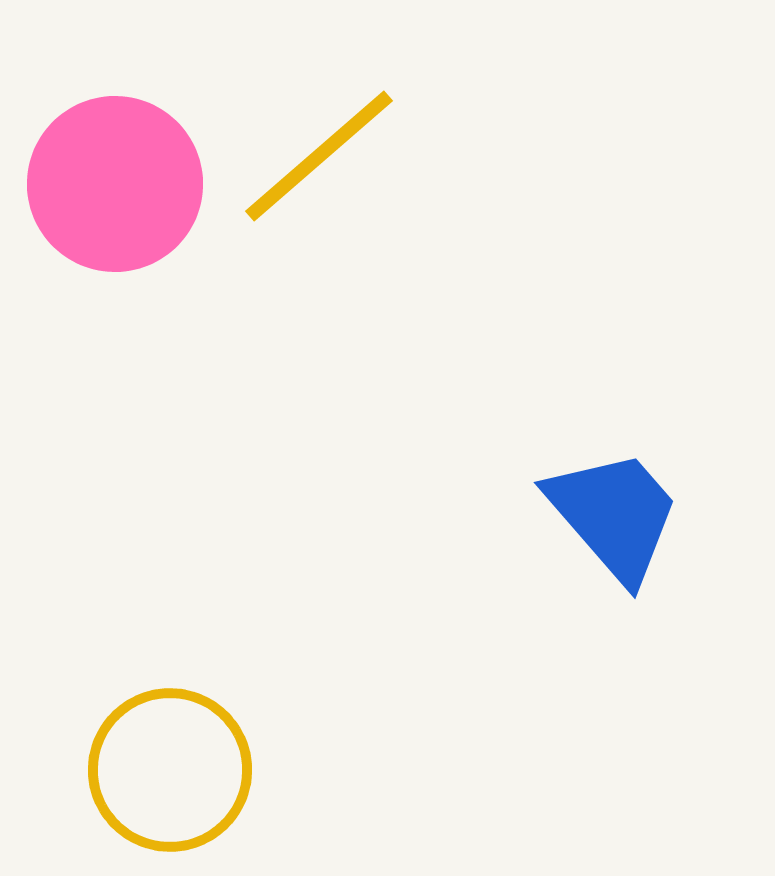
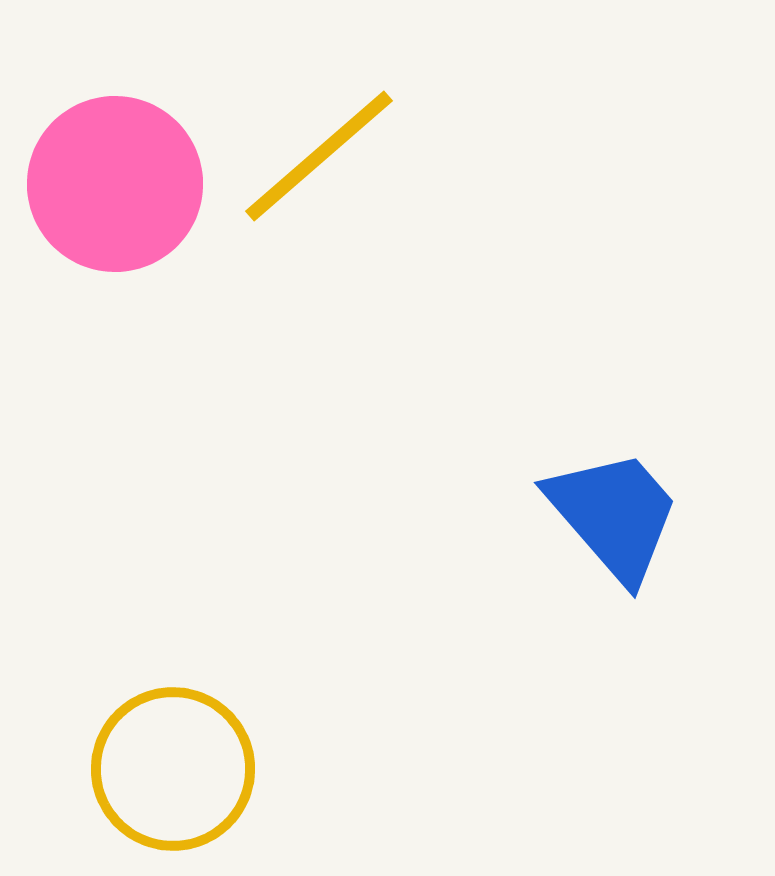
yellow circle: moved 3 px right, 1 px up
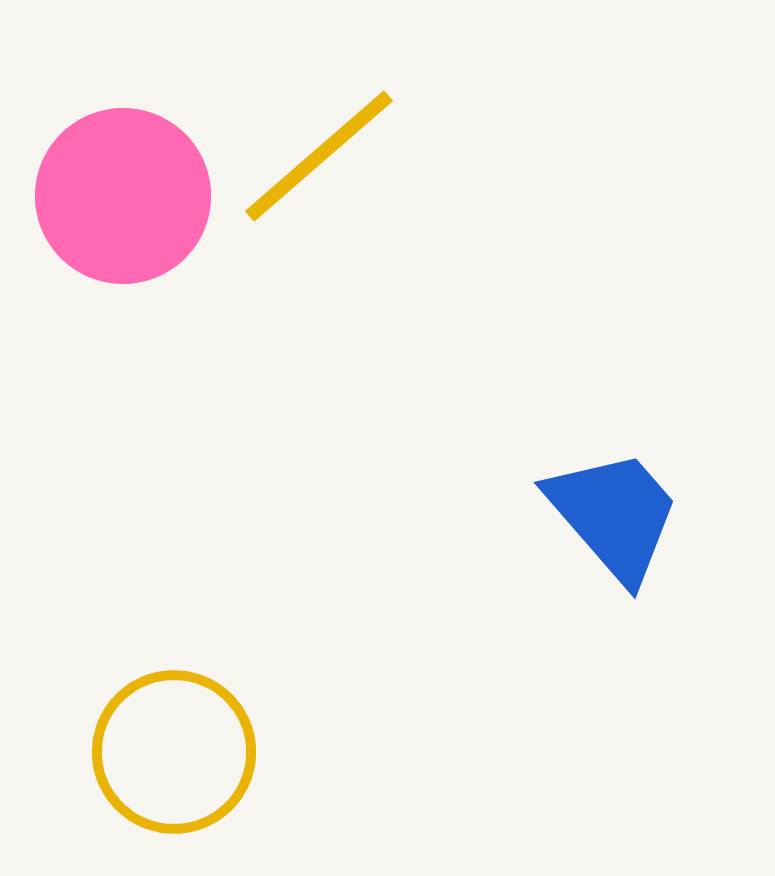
pink circle: moved 8 px right, 12 px down
yellow circle: moved 1 px right, 17 px up
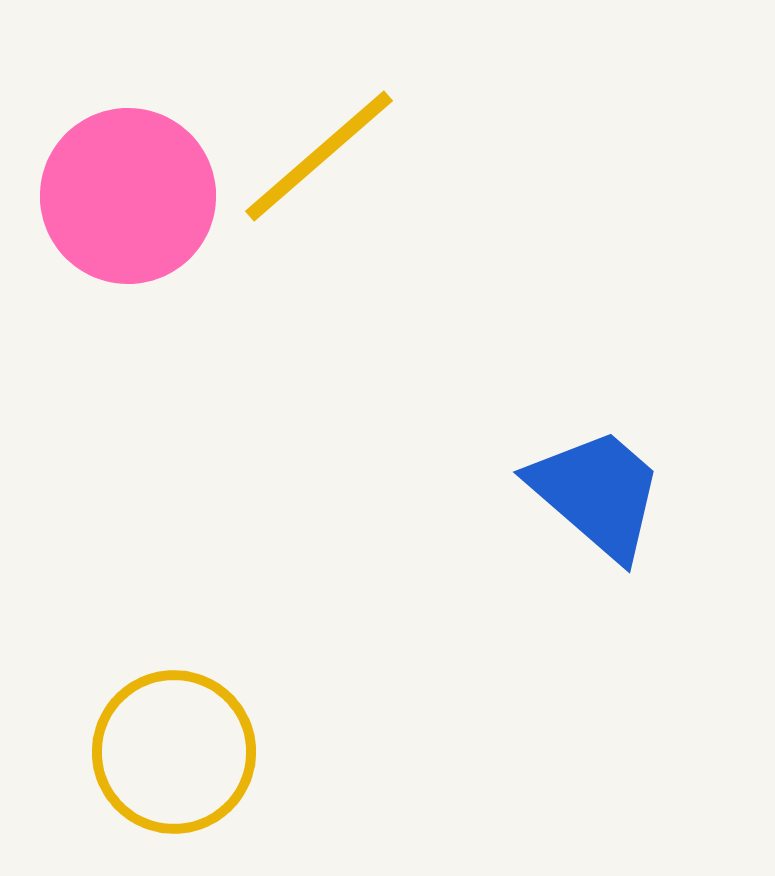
pink circle: moved 5 px right
blue trapezoid: moved 17 px left, 22 px up; rotated 8 degrees counterclockwise
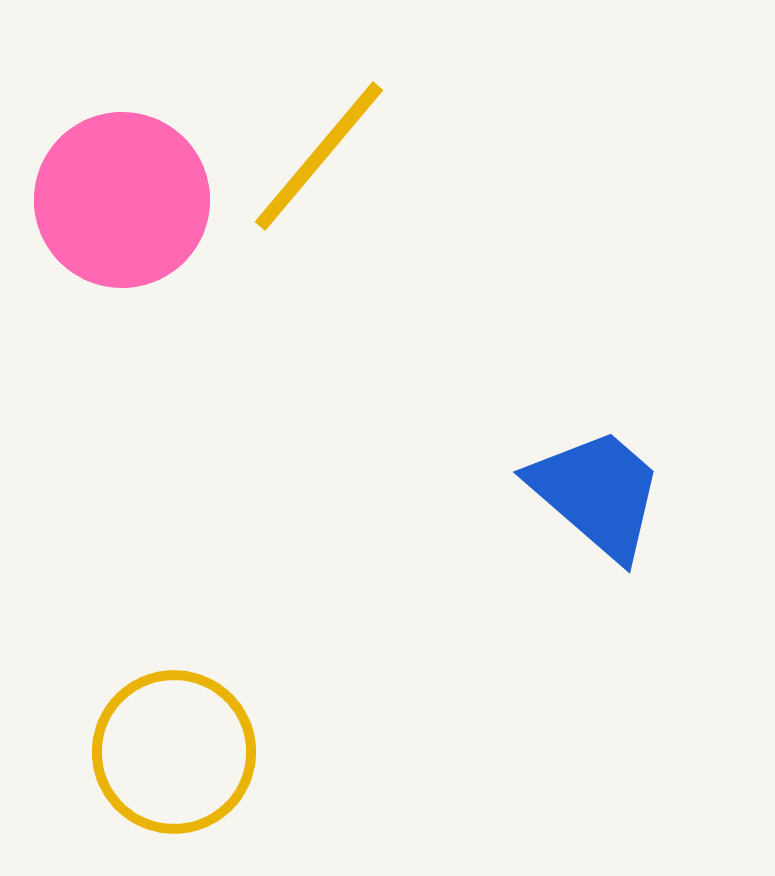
yellow line: rotated 9 degrees counterclockwise
pink circle: moved 6 px left, 4 px down
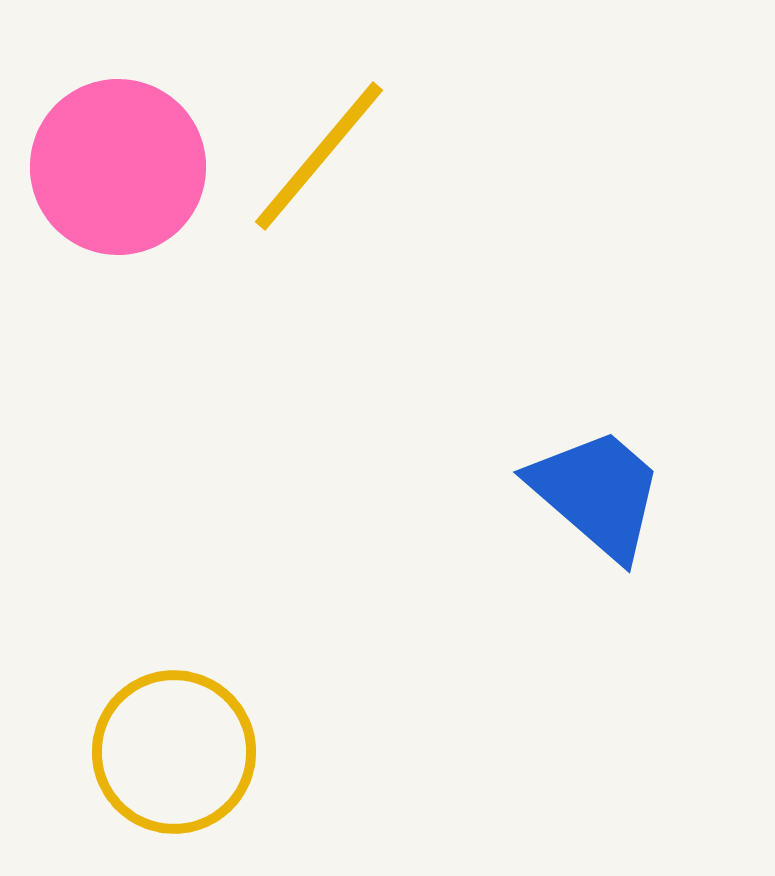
pink circle: moved 4 px left, 33 px up
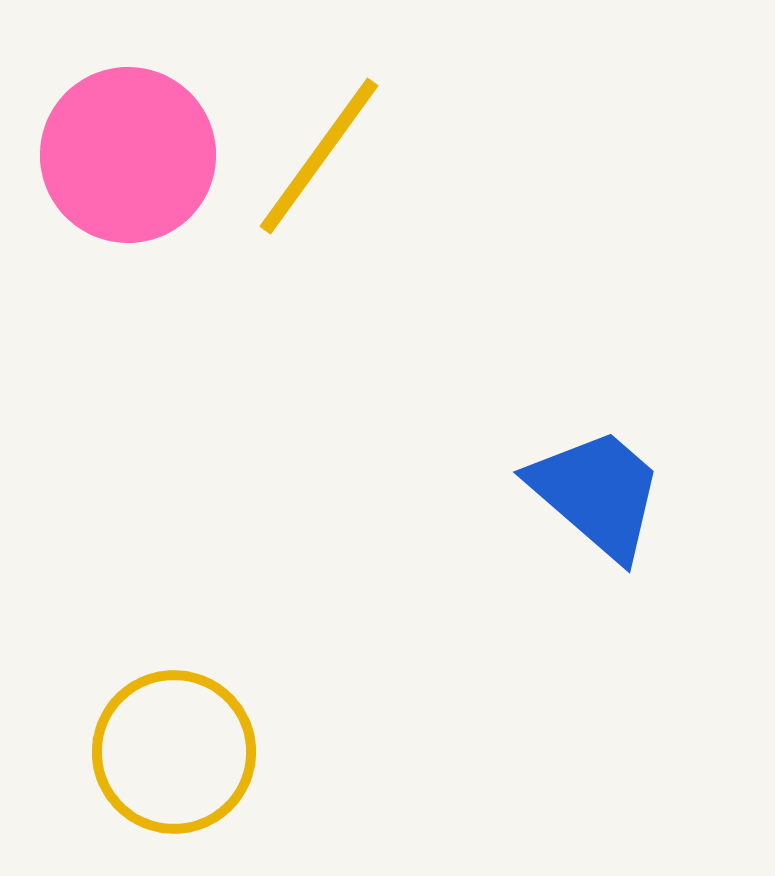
yellow line: rotated 4 degrees counterclockwise
pink circle: moved 10 px right, 12 px up
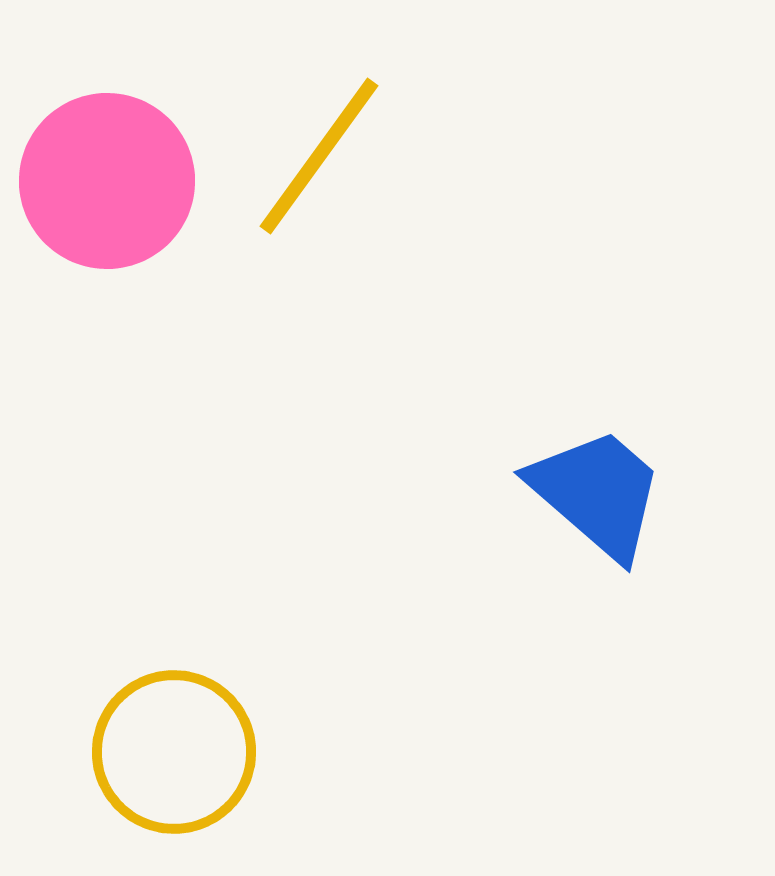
pink circle: moved 21 px left, 26 px down
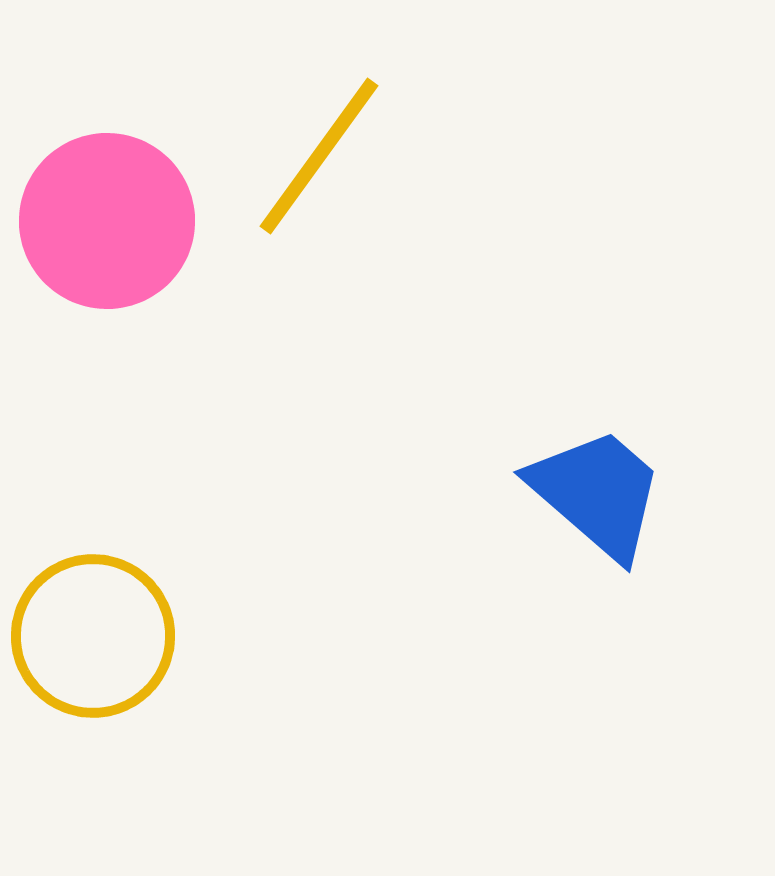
pink circle: moved 40 px down
yellow circle: moved 81 px left, 116 px up
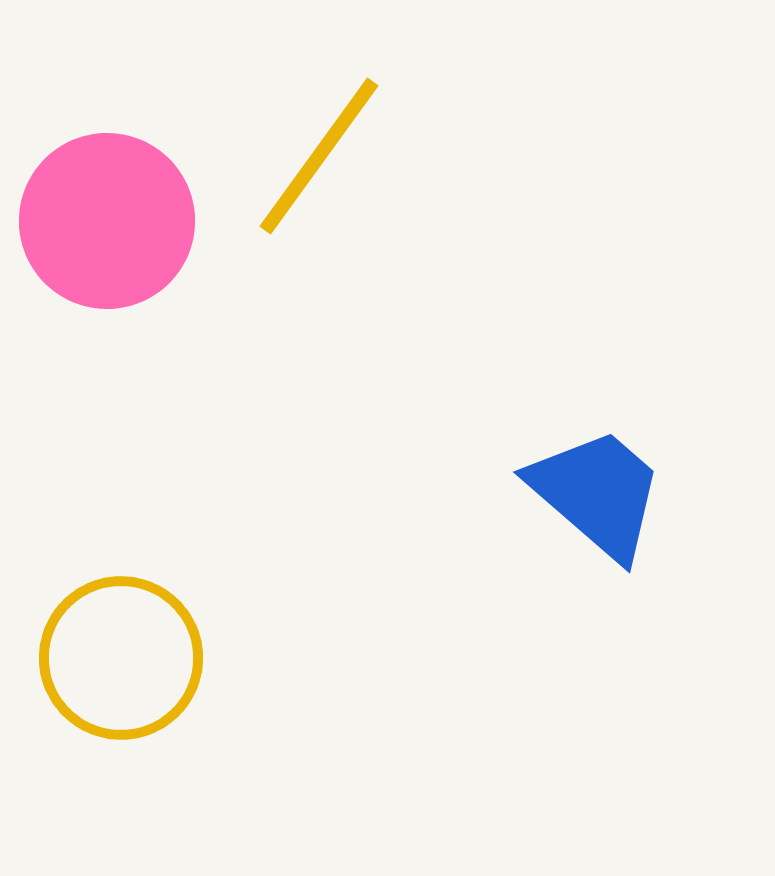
yellow circle: moved 28 px right, 22 px down
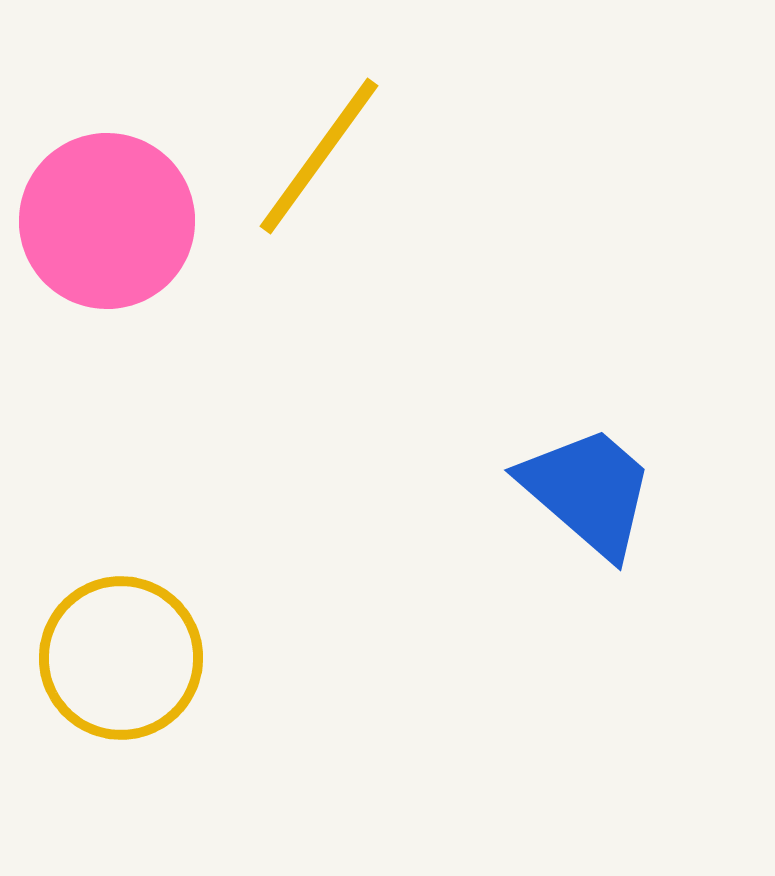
blue trapezoid: moved 9 px left, 2 px up
